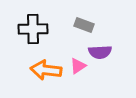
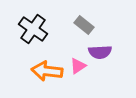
gray rectangle: rotated 18 degrees clockwise
black cross: rotated 36 degrees clockwise
orange arrow: moved 1 px right, 1 px down
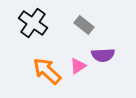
black cross: moved 6 px up
purple semicircle: moved 3 px right, 3 px down
orange arrow: rotated 36 degrees clockwise
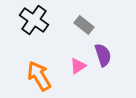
black cross: moved 1 px right, 3 px up
purple semicircle: rotated 105 degrees counterclockwise
orange arrow: moved 8 px left, 5 px down; rotated 16 degrees clockwise
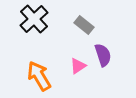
black cross: moved 1 px up; rotated 12 degrees clockwise
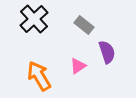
purple semicircle: moved 4 px right, 3 px up
